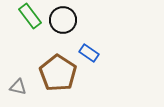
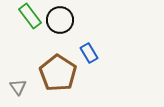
black circle: moved 3 px left
blue rectangle: rotated 24 degrees clockwise
gray triangle: rotated 42 degrees clockwise
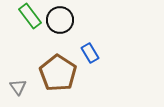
blue rectangle: moved 1 px right
